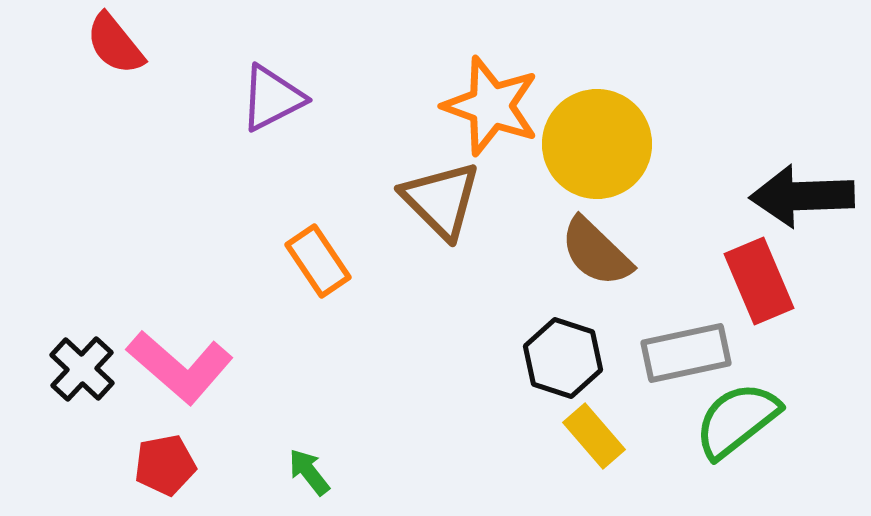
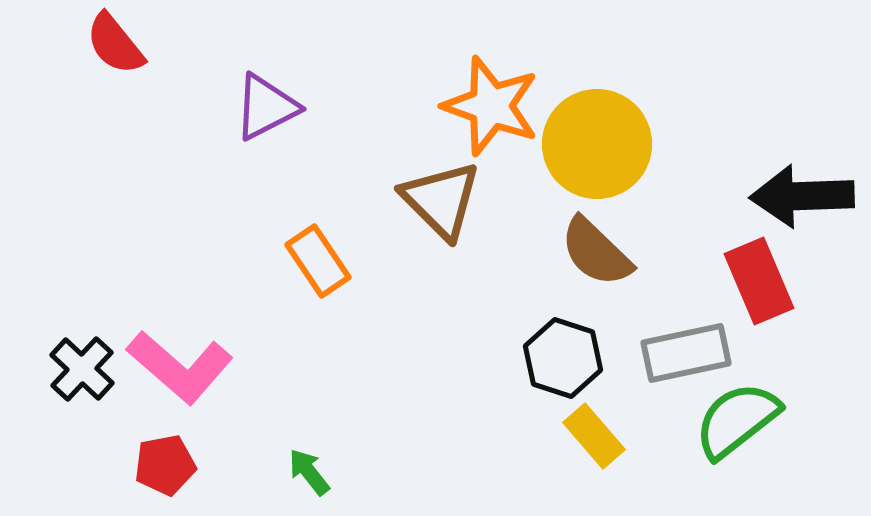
purple triangle: moved 6 px left, 9 px down
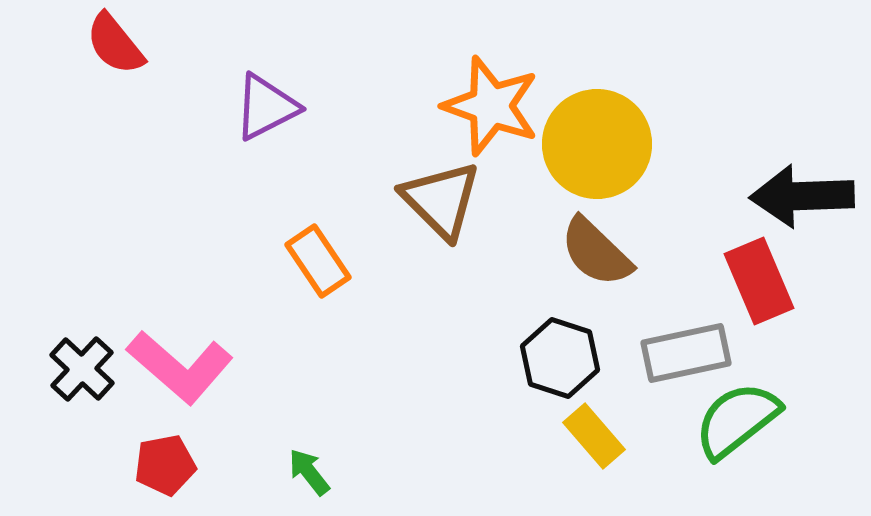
black hexagon: moved 3 px left
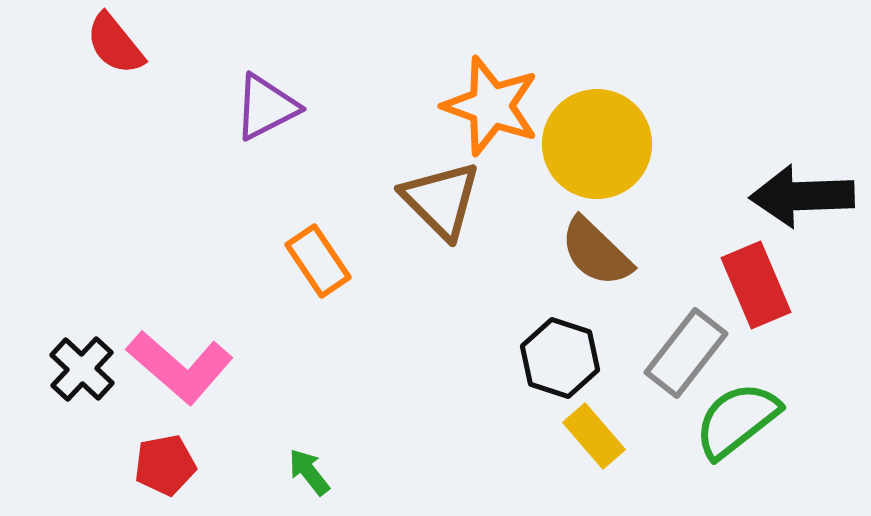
red rectangle: moved 3 px left, 4 px down
gray rectangle: rotated 40 degrees counterclockwise
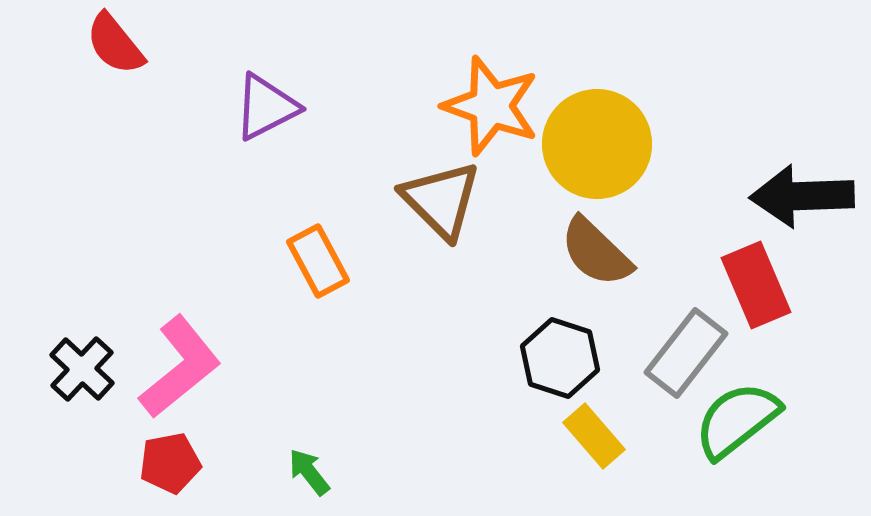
orange rectangle: rotated 6 degrees clockwise
pink L-shape: rotated 80 degrees counterclockwise
red pentagon: moved 5 px right, 2 px up
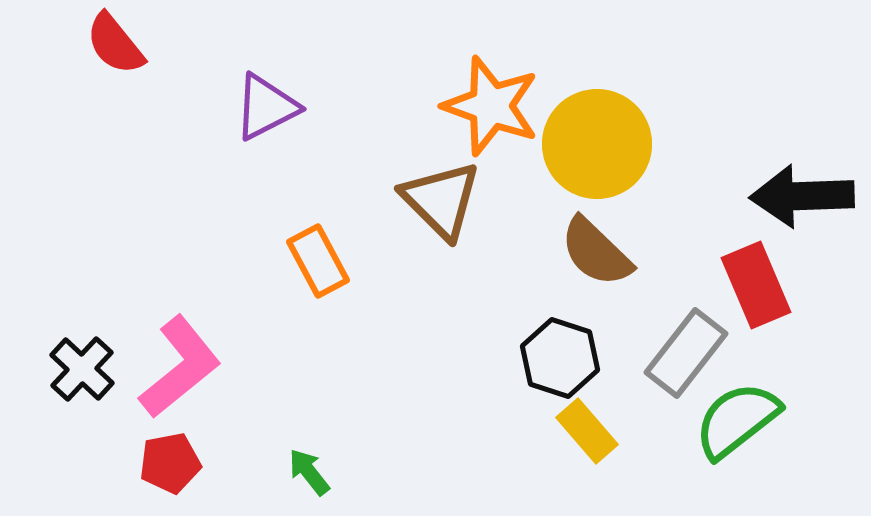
yellow rectangle: moved 7 px left, 5 px up
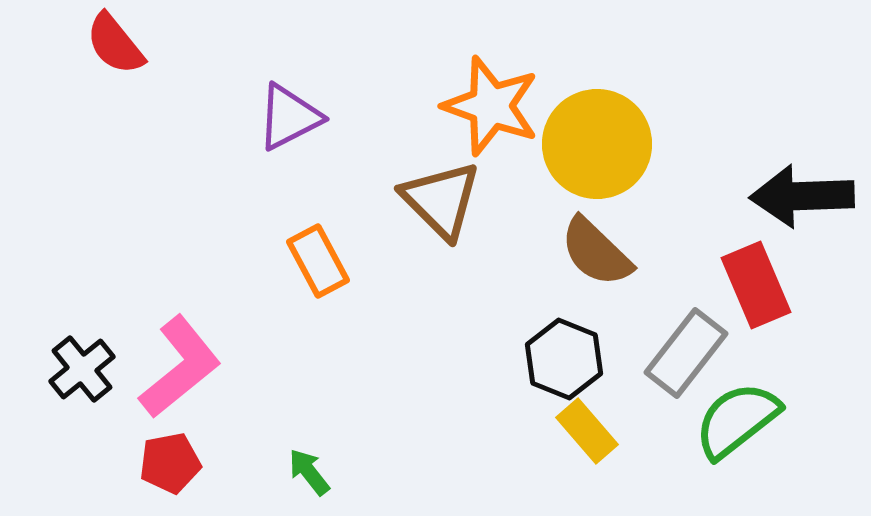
purple triangle: moved 23 px right, 10 px down
black hexagon: moved 4 px right, 1 px down; rotated 4 degrees clockwise
black cross: rotated 8 degrees clockwise
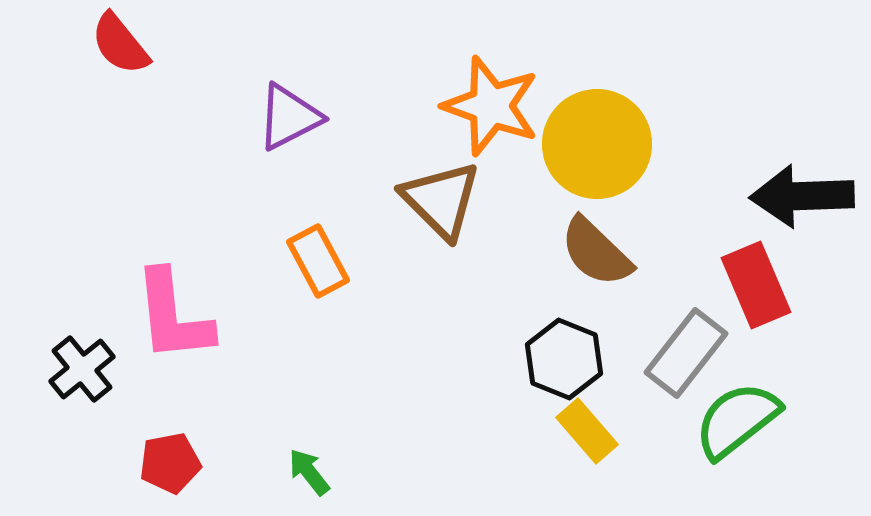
red semicircle: moved 5 px right
pink L-shape: moved 7 px left, 51 px up; rotated 123 degrees clockwise
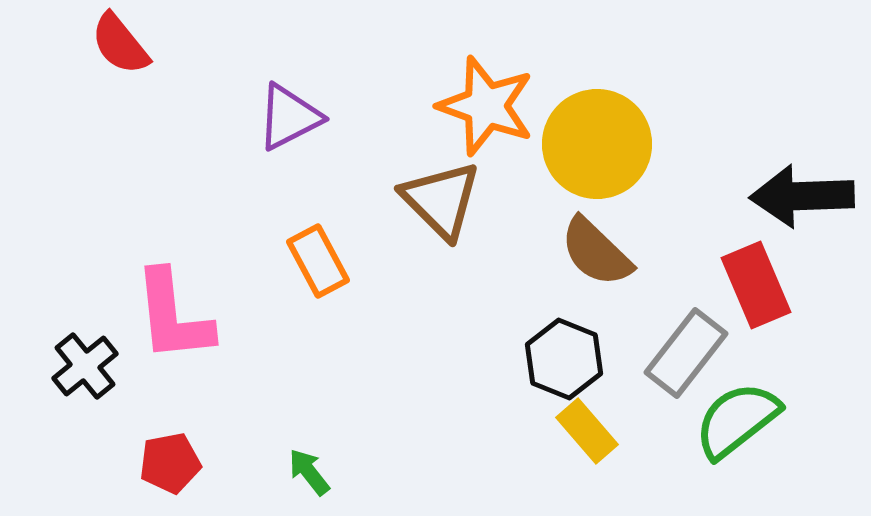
orange star: moved 5 px left
black cross: moved 3 px right, 3 px up
